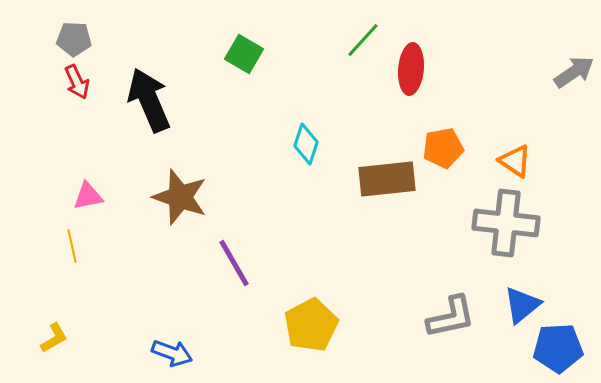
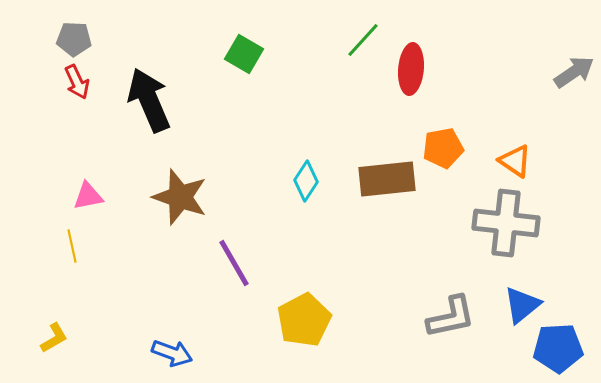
cyan diamond: moved 37 px down; rotated 15 degrees clockwise
yellow pentagon: moved 7 px left, 5 px up
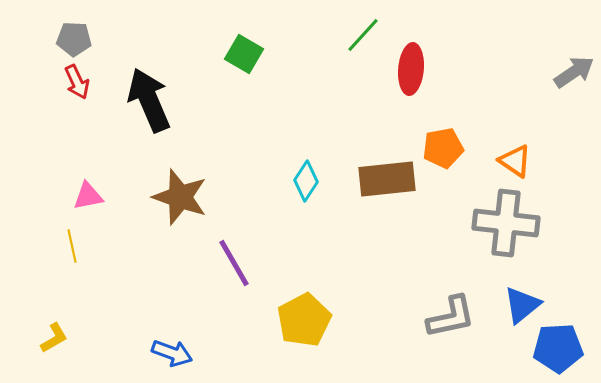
green line: moved 5 px up
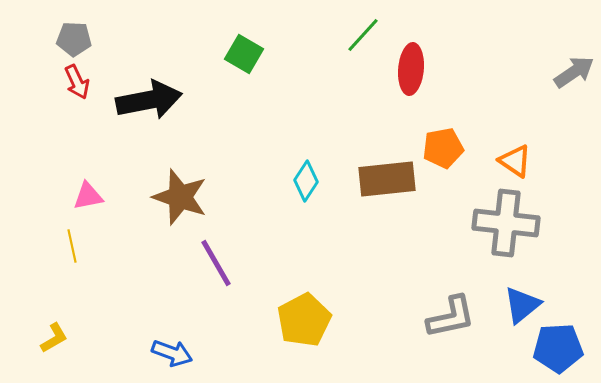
black arrow: rotated 102 degrees clockwise
purple line: moved 18 px left
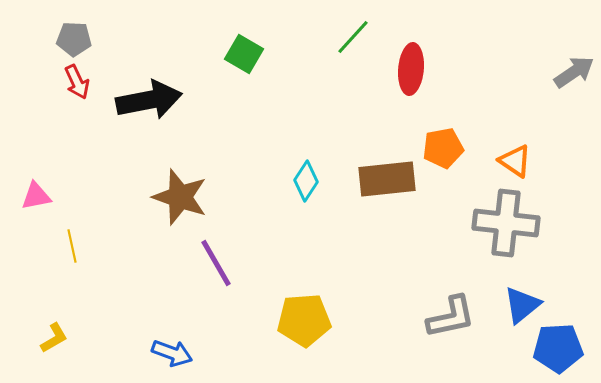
green line: moved 10 px left, 2 px down
pink triangle: moved 52 px left
yellow pentagon: rotated 24 degrees clockwise
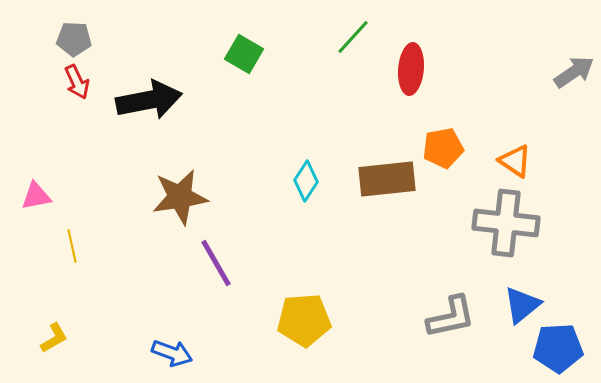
brown star: rotated 28 degrees counterclockwise
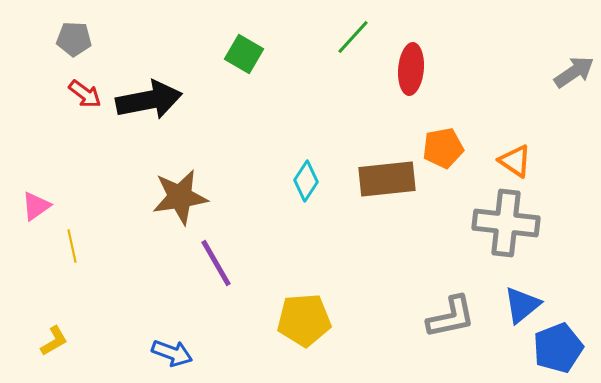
red arrow: moved 8 px right, 12 px down; rotated 28 degrees counterclockwise
pink triangle: moved 10 px down; rotated 24 degrees counterclockwise
yellow L-shape: moved 3 px down
blue pentagon: rotated 18 degrees counterclockwise
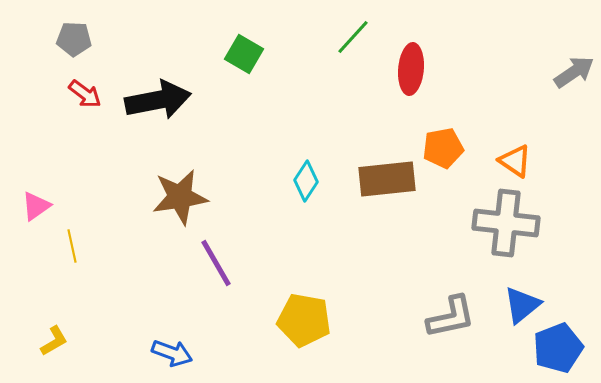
black arrow: moved 9 px right
yellow pentagon: rotated 14 degrees clockwise
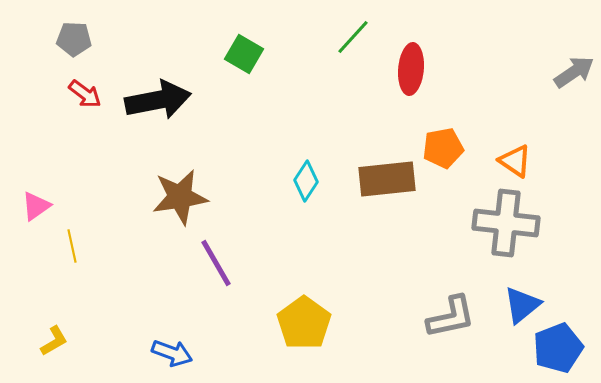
yellow pentagon: moved 3 px down; rotated 26 degrees clockwise
